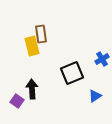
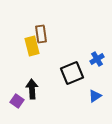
blue cross: moved 5 px left
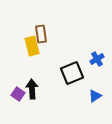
purple square: moved 1 px right, 7 px up
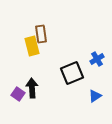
black arrow: moved 1 px up
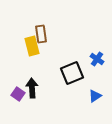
blue cross: rotated 24 degrees counterclockwise
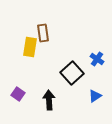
brown rectangle: moved 2 px right, 1 px up
yellow rectangle: moved 2 px left, 1 px down; rotated 24 degrees clockwise
black square: rotated 20 degrees counterclockwise
black arrow: moved 17 px right, 12 px down
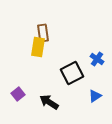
yellow rectangle: moved 8 px right
black square: rotated 15 degrees clockwise
purple square: rotated 16 degrees clockwise
black arrow: moved 2 px down; rotated 54 degrees counterclockwise
